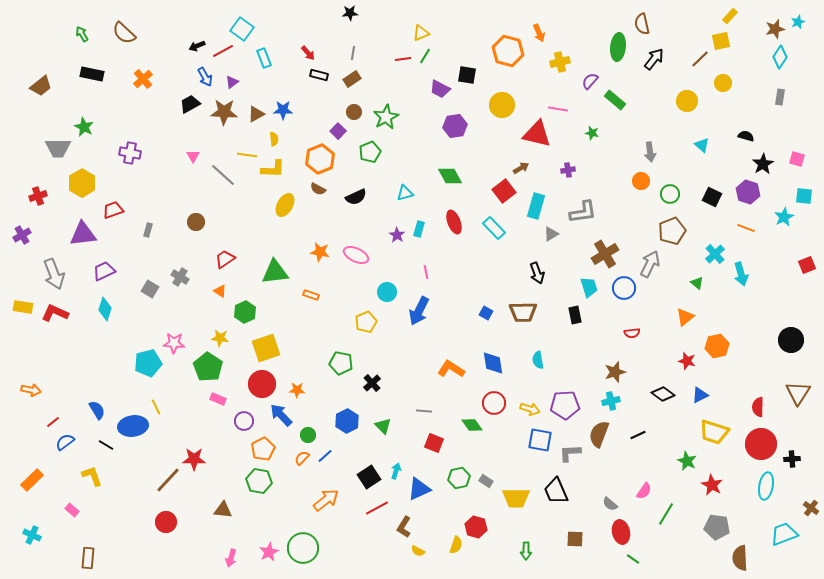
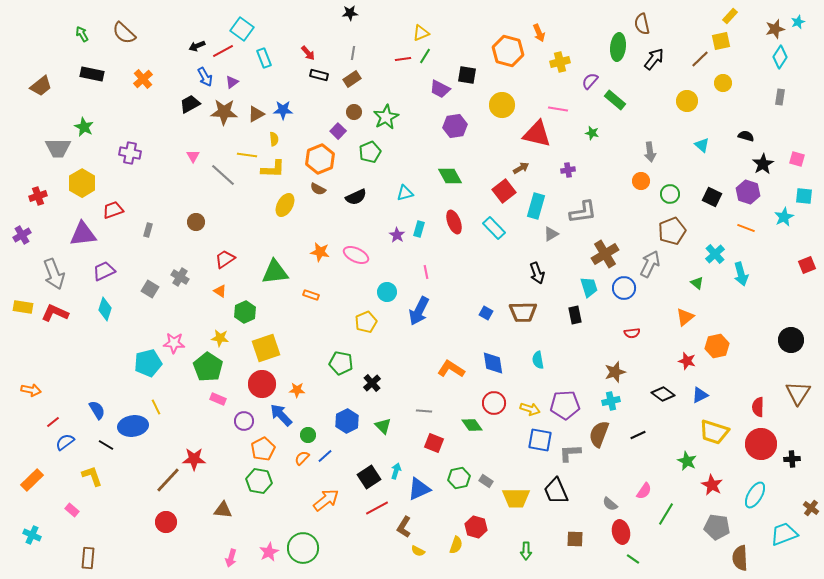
cyan ellipse at (766, 486): moved 11 px left, 9 px down; rotated 20 degrees clockwise
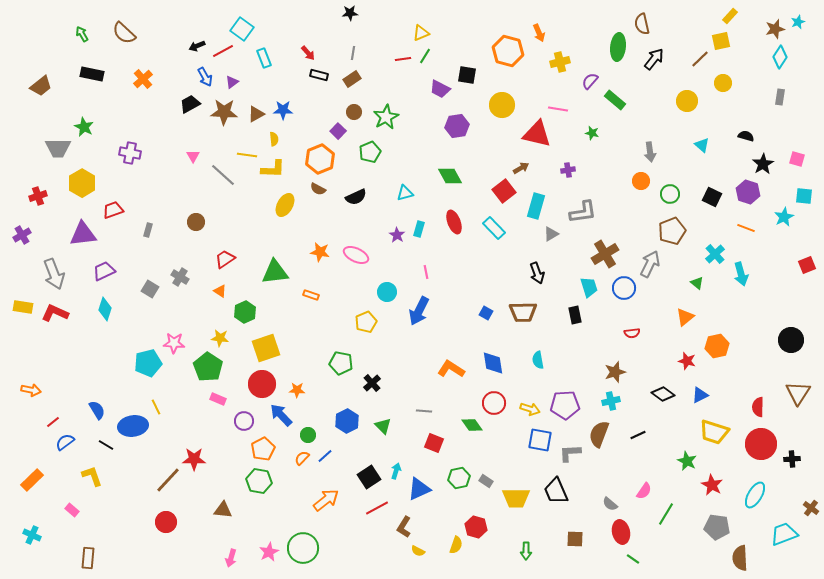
purple hexagon at (455, 126): moved 2 px right
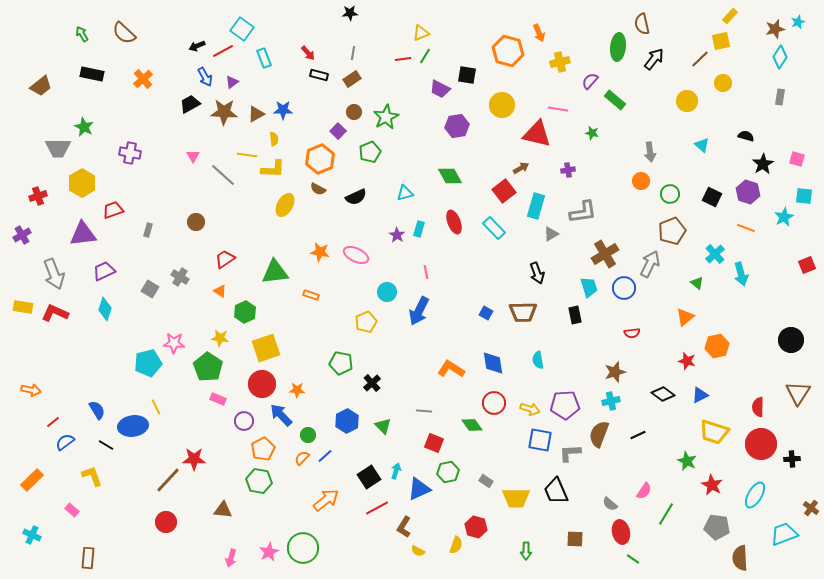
green hexagon at (459, 478): moved 11 px left, 6 px up
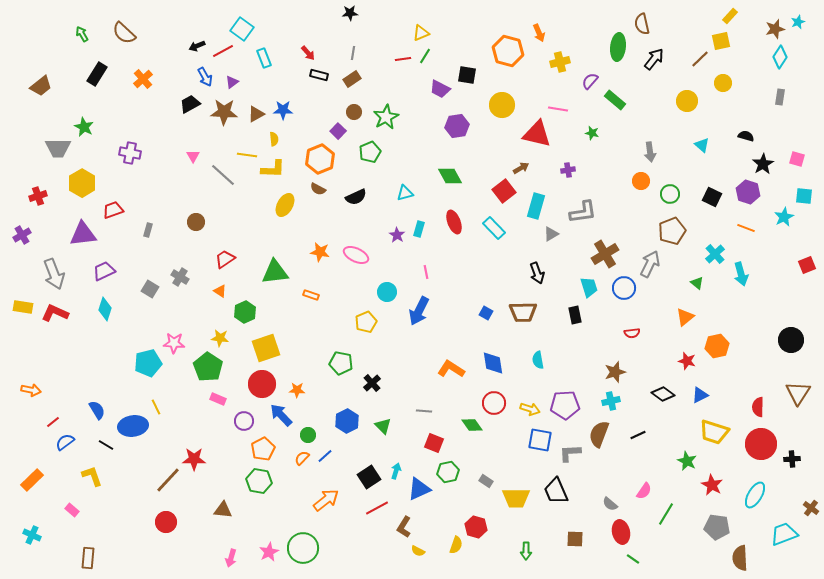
black rectangle at (92, 74): moved 5 px right; rotated 70 degrees counterclockwise
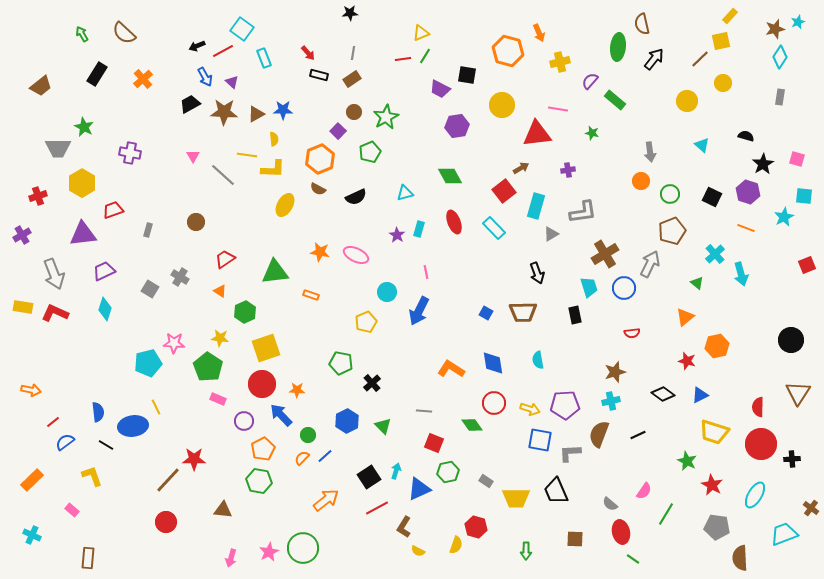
purple triangle at (232, 82): rotated 40 degrees counterclockwise
red triangle at (537, 134): rotated 20 degrees counterclockwise
blue semicircle at (97, 410): moved 1 px right, 2 px down; rotated 24 degrees clockwise
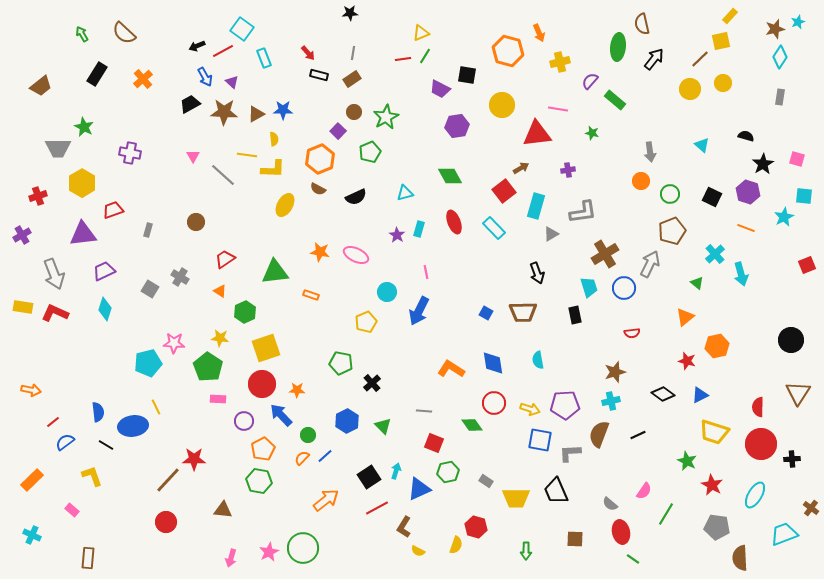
yellow circle at (687, 101): moved 3 px right, 12 px up
pink rectangle at (218, 399): rotated 21 degrees counterclockwise
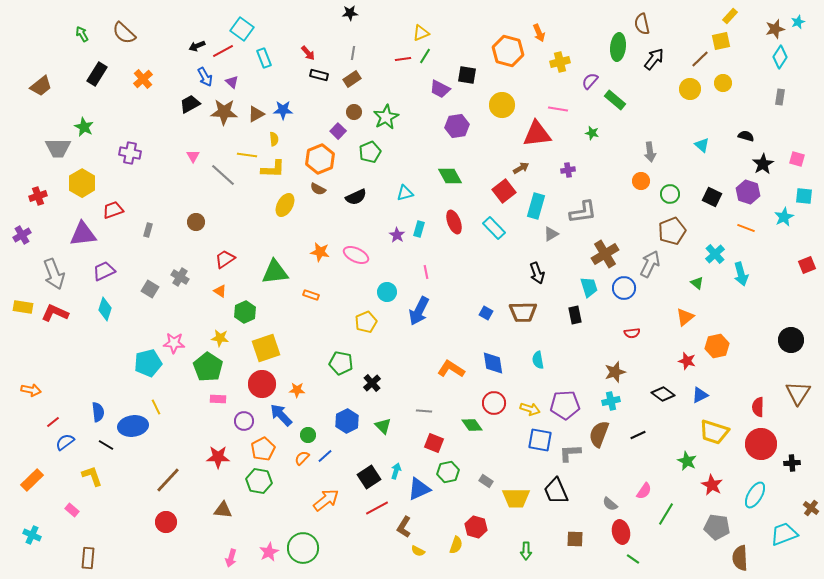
red star at (194, 459): moved 24 px right, 2 px up
black cross at (792, 459): moved 4 px down
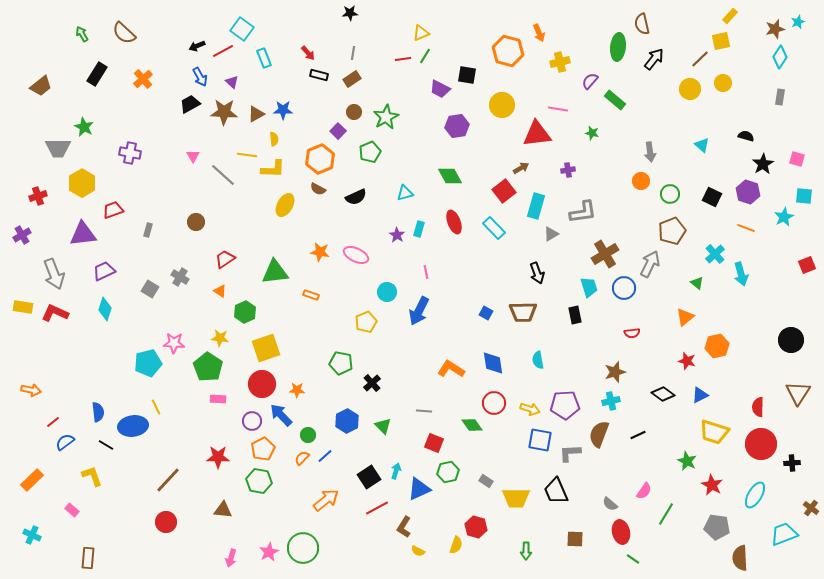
blue arrow at (205, 77): moved 5 px left
purple circle at (244, 421): moved 8 px right
